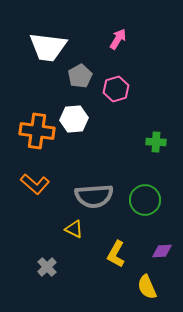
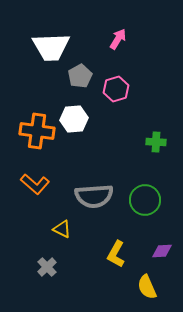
white trapezoid: moved 3 px right; rotated 9 degrees counterclockwise
yellow triangle: moved 12 px left
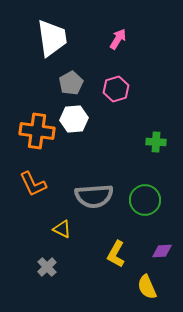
white trapezoid: moved 1 px right, 9 px up; rotated 96 degrees counterclockwise
gray pentagon: moved 9 px left, 7 px down
orange L-shape: moved 2 px left; rotated 24 degrees clockwise
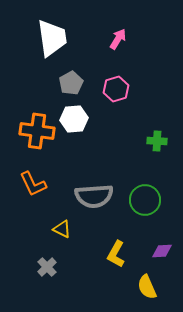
green cross: moved 1 px right, 1 px up
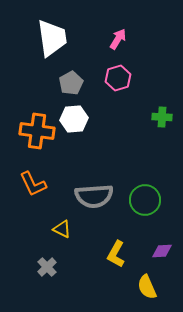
pink hexagon: moved 2 px right, 11 px up
green cross: moved 5 px right, 24 px up
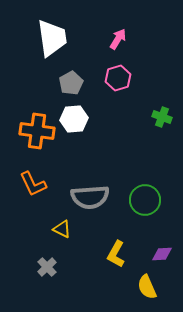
green cross: rotated 18 degrees clockwise
gray semicircle: moved 4 px left, 1 px down
purple diamond: moved 3 px down
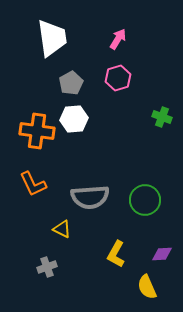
gray cross: rotated 24 degrees clockwise
